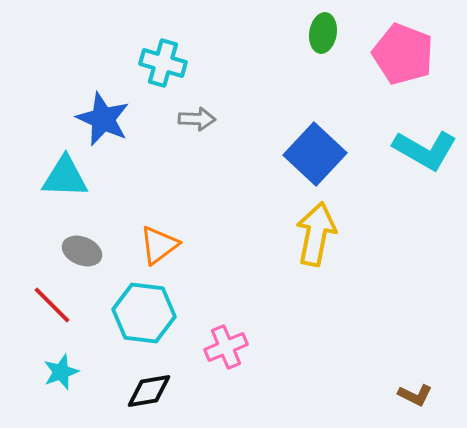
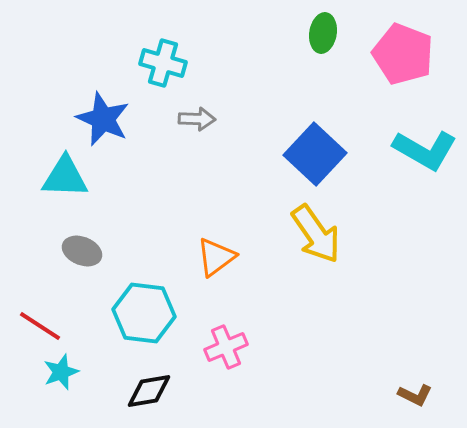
yellow arrow: rotated 134 degrees clockwise
orange triangle: moved 57 px right, 12 px down
red line: moved 12 px left, 21 px down; rotated 12 degrees counterclockwise
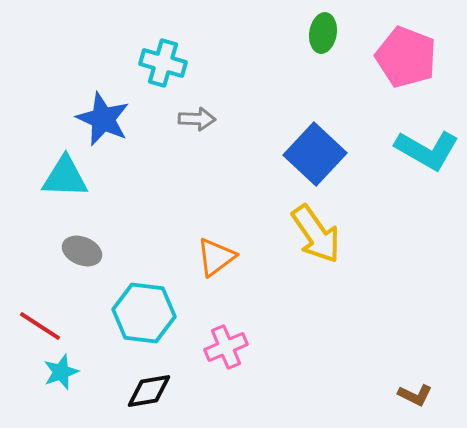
pink pentagon: moved 3 px right, 3 px down
cyan L-shape: moved 2 px right
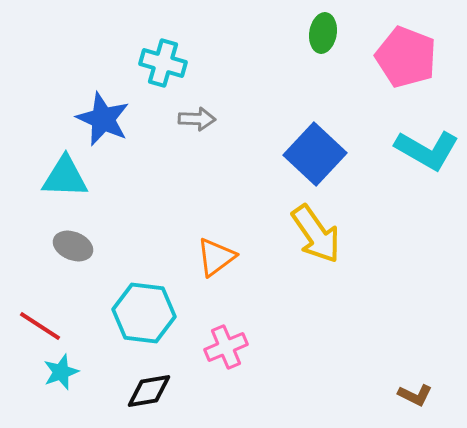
gray ellipse: moved 9 px left, 5 px up
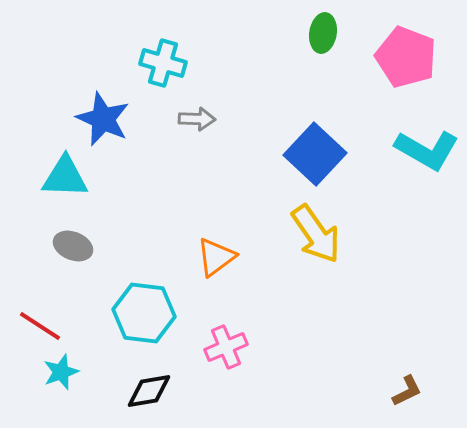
brown L-shape: moved 8 px left, 4 px up; rotated 52 degrees counterclockwise
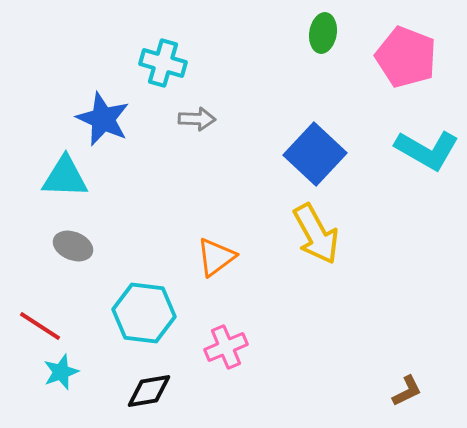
yellow arrow: rotated 6 degrees clockwise
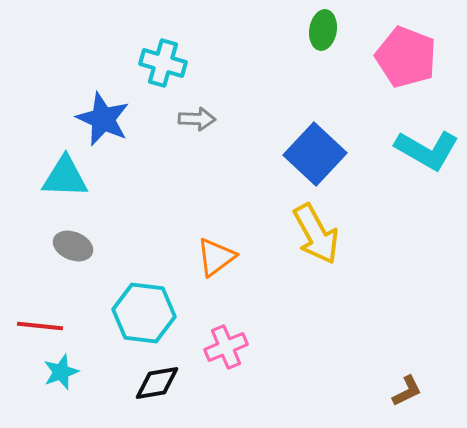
green ellipse: moved 3 px up
red line: rotated 27 degrees counterclockwise
black diamond: moved 8 px right, 8 px up
